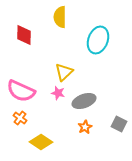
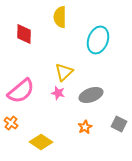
red diamond: moved 1 px up
pink semicircle: rotated 64 degrees counterclockwise
gray ellipse: moved 7 px right, 6 px up
orange cross: moved 9 px left, 5 px down
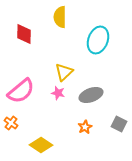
yellow diamond: moved 3 px down
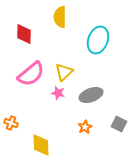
pink semicircle: moved 10 px right, 17 px up
orange cross: rotated 16 degrees counterclockwise
yellow diamond: rotated 55 degrees clockwise
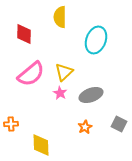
cyan ellipse: moved 2 px left
pink star: moved 2 px right; rotated 16 degrees clockwise
orange cross: moved 1 px down; rotated 24 degrees counterclockwise
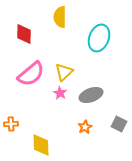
cyan ellipse: moved 3 px right, 2 px up
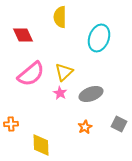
red diamond: moved 1 px left, 1 px down; rotated 25 degrees counterclockwise
gray ellipse: moved 1 px up
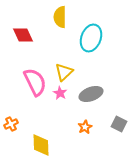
cyan ellipse: moved 8 px left
pink semicircle: moved 4 px right, 8 px down; rotated 76 degrees counterclockwise
orange cross: rotated 24 degrees counterclockwise
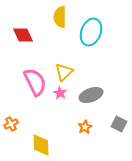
cyan ellipse: moved 6 px up
gray ellipse: moved 1 px down
